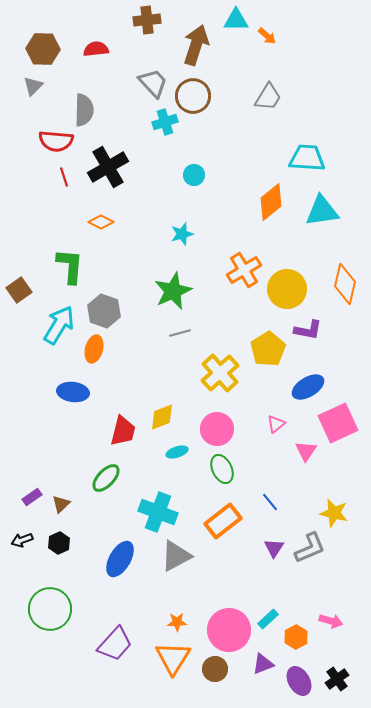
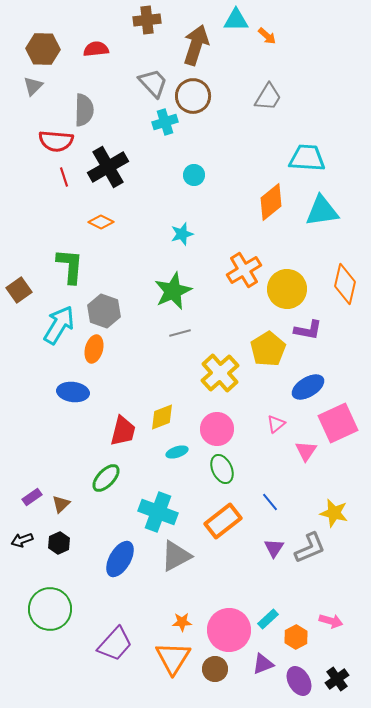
orange star at (177, 622): moved 5 px right
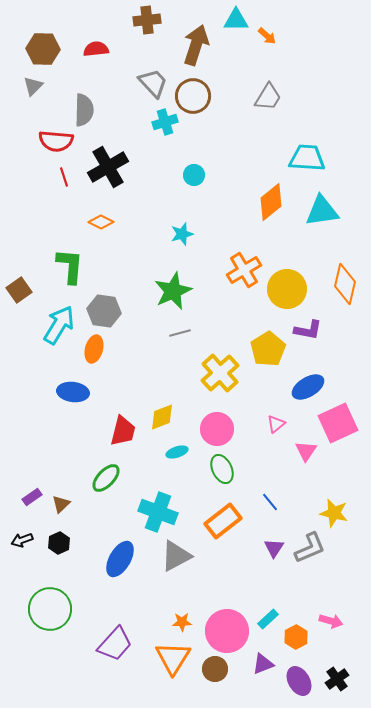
gray hexagon at (104, 311): rotated 12 degrees counterclockwise
pink circle at (229, 630): moved 2 px left, 1 px down
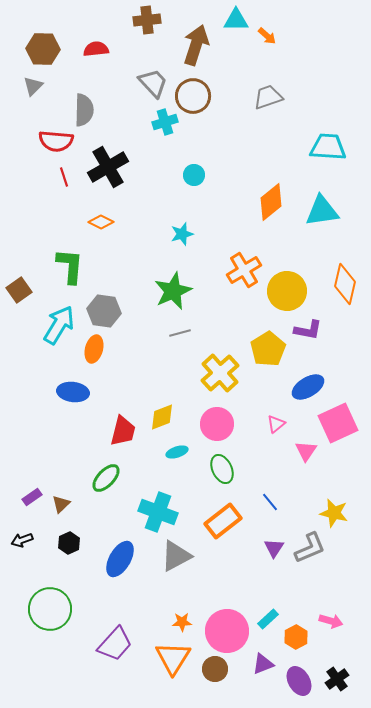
gray trapezoid at (268, 97): rotated 140 degrees counterclockwise
cyan trapezoid at (307, 158): moved 21 px right, 11 px up
yellow circle at (287, 289): moved 2 px down
pink circle at (217, 429): moved 5 px up
black hexagon at (59, 543): moved 10 px right
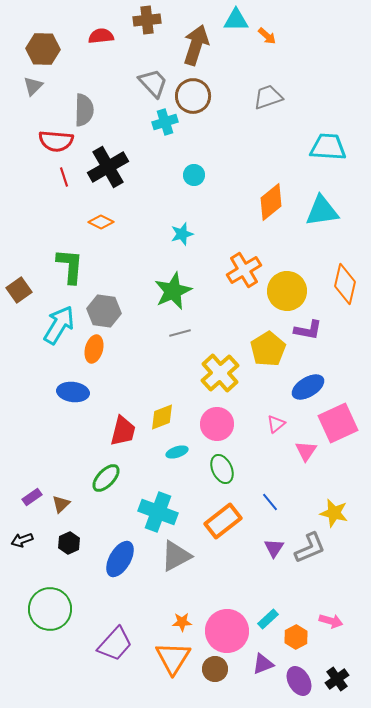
red semicircle at (96, 49): moved 5 px right, 13 px up
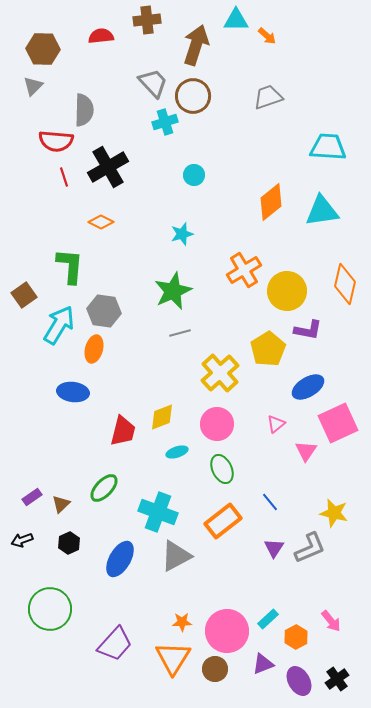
brown square at (19, 290): moved 5 px right, 5 px down
green ellipse at (106, 478): moved 2 px left, 10 px down
pink arrow at (331, 621): rotated 35 degrees clockwise
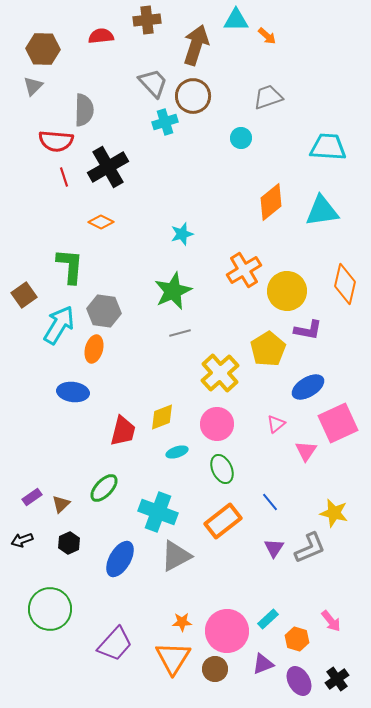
cyan circle at (194, 175): moved 47 px right, 37 px up
orange hexagon at (296, 637): moved 1 px right, 2 px down; rotated 15 degrees counterclockwise
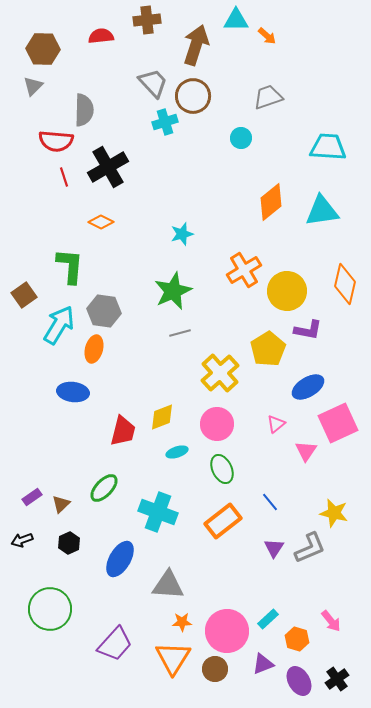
gray triangle at (176, 556): moved 8 px left, 29 px down; rotated 32 degrees clockwise
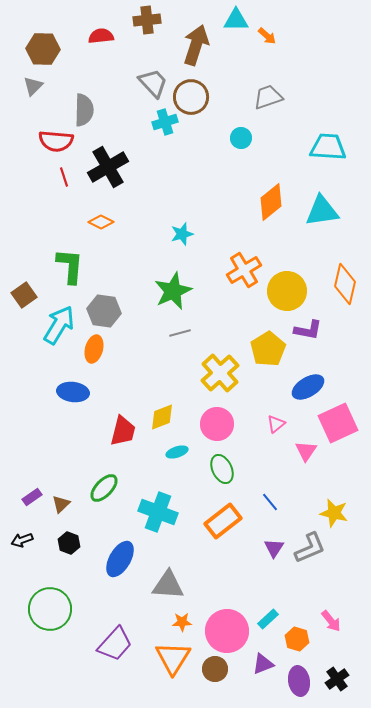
brown circle at (193, 96): moved 2 px left, 1 px down
black hexagon at (69, 543): rotated 15 degrees counterclockwise
purple ellipse at (299, 681): rotated 20 degrees clockwise
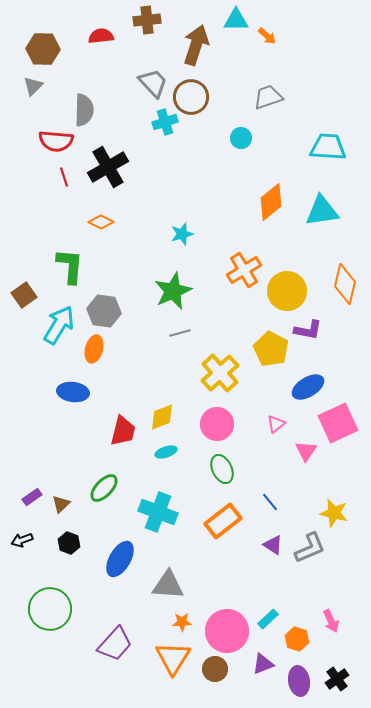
yellow pentagon at (268, 349): moved 3 px right; rotated 12 degrees counterclockwise
cyan ellipse at (177, 452): moved 11 px left
purple triangle at (274, 548): moved 1 px left, 3 px up; rotated 30 degrees counterclockwise
pink arrow at (331, 621): rotated 15 degrees clockwise
